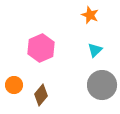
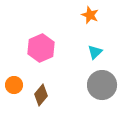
cyan triangle: moved 2 px down
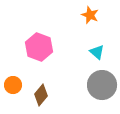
pink hexagon: moved 2 px left, 1 px up; rotated 16 degrees counterclockwise
cyan triangle: moved 2 px right; rotated 35 degrees counterclockwise
orange circle: moved 1 px left
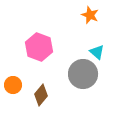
gray circle: moved 19 px left, 11 px up
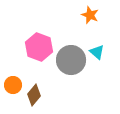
gray circle: moved 12 px left, 14 px up
brown diamond: moved 7 px left
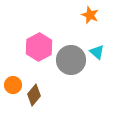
pink hexagon: rotated 12 degrees clockwise
